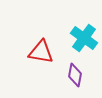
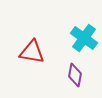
red triangle: moved 9 px left
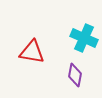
cyan cross: rotated 12 degrees counterclockwise
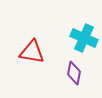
purple diamond: moved 1 px left, 2 px up
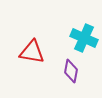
purple diamond: moved 3 px left, 2 px up
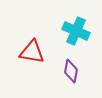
cyan cross: moved 8 px left, 7 px up
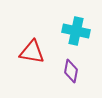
cyan cross: rotated 12 degrees counterclockwise
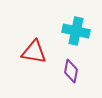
red triangle: moved 2 px right
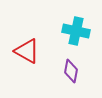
red triangle: moved 7 px left, 1 px up; rotated 20 degrees clockwise
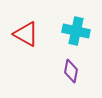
red triangle: moved 1 px left, 17 px up
